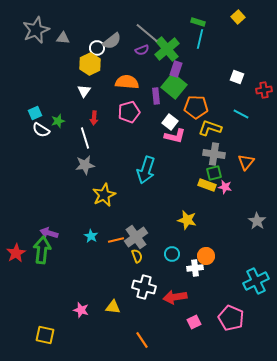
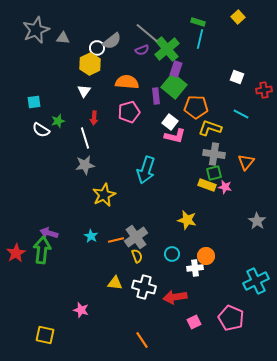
cyan square at (35, 113): moved 1 px left, 11 px up; rotated 16 degrees clockwise
yellow triangle at (113, 307): moved 2 px right, 24 px up
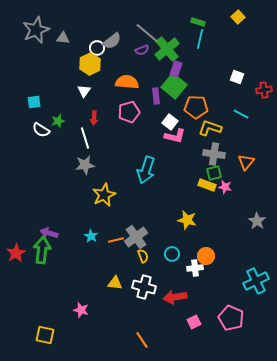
yellow semicircle at (137, 256): moved 6 px right
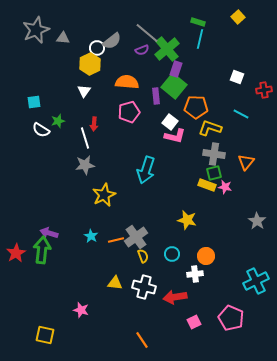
red arrow at (94, 118): moved 6 px down
white cross at (195, 268): moved 6 px down
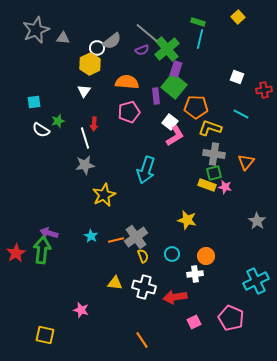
pink L-shape at (175, 136): rotated 45 degrees counterclockwise
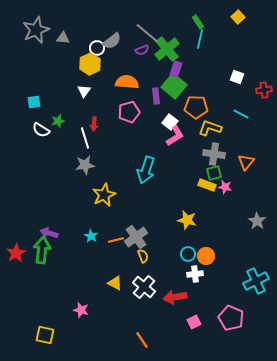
green rectangle at (198, 22): rotated 40 degrees clockwise
cyan circle at (172, 254): moved 16 px right
yellow triangle at (115, 283): rotated 21 degrees clockwise
white cross at (144, 287): rotated 25 degrees clockwise
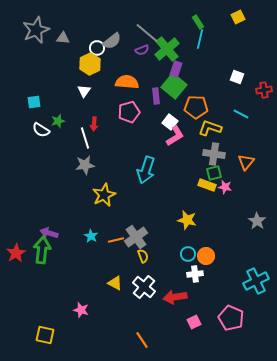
yellow square at (238, 17): rotated 16 degrees clockwise
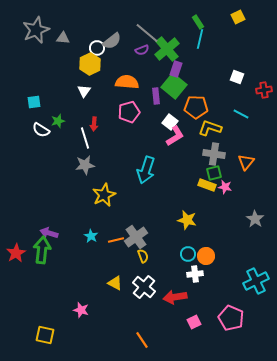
gray star at (257, 221): moved 2 px left, 2 px up
